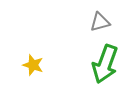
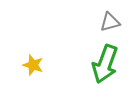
gray triangle: moved 10 px right
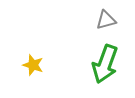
gray triangle: moved 4 px left, 2 px up
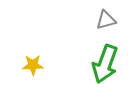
yellow star: rotated 20 degrees counterclockwise
